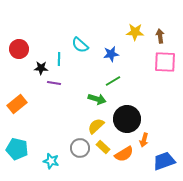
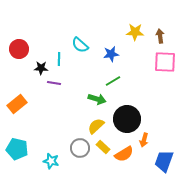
blue trapezoid: rotated 50 degrees counterclockwise
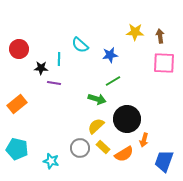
blue star: moved 1 px left, 1 px down
pink square: moved 1 px left, 1 px down
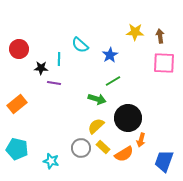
blue star: rotated 21 degrees counterclockwise
black circle: moved 1 px right, 1 px up
orange arrow: moved 3 px left
gray circle: moved 1 px right
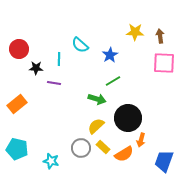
black star: moved 5 px left
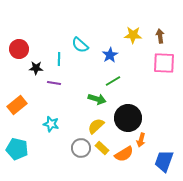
yellow star: moved 2 px left, 3 px down
orange rectangle: moved 1 px down
yellow rectangle: moved 1 px left, 1 px down
cyan star: moved 37 px up
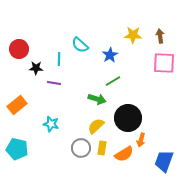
yellow rectangle: rotated 56 degrees clockwise
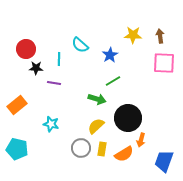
red circle: moved 7 px right
yellow rectangle: moved 1 px down
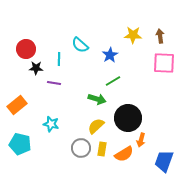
cyan pentagon: moved 3 px right, 5 px up
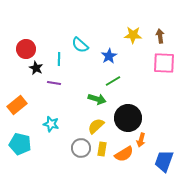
blue star: moved 1 px left, 1 px down
black star: rotated 24 degrees clockwise
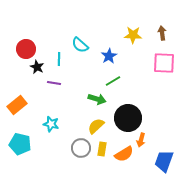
brown arrow: moved 2 px right, 3 px up
black star: moved 1 px right, 1 px up
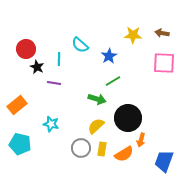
brown arrow: rotated 72 degrees counterclockwise
